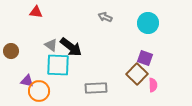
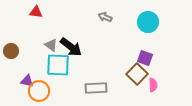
cyan circle: moved 1 px up
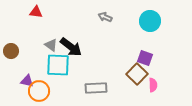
cyan circle: moved 2 px right, 1 px up
